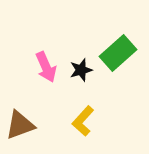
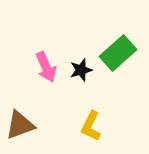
yellow L-shape: moved 8 px right, 5 px down; rotated 16 degrees counterclockwise
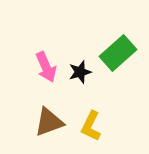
black star: moved 1 px left, 2 px down
brown triangle: moved 29 px right, 3 px up
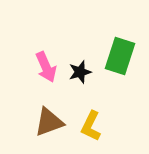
green rectangle: moved 2 px right, 3 px down; rotated 30 degrees counterclockwise
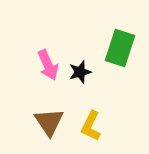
green rectangle: moved 8 px up
pink arrow: moved 2 px right, 2 px up
brown triangle: rotated 44 degrees counterclockwise
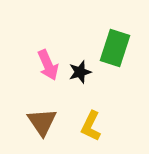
green rectangle: moved 5 px left
brown triangle: moved 7 px left
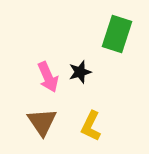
green rectangle: moved 2 px right, 14 px up
pink arrow: moved 12 px down
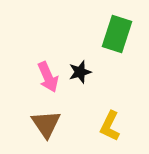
brown triangle: moved 4 px right, 2 px down
yellow L-shape: moved 19 px right
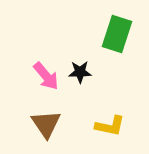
black star: rotated 15 degrees clockwise
pink arrow: moved 2 px left, 1 px up; rotated 16 degrees counterclockwise
yellow L-shape: rotated 104 degrees counterclockwise
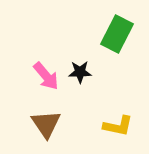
green rectangle: rotated 9 degrees clockwise
yellow L-shape: moved 8 px right
